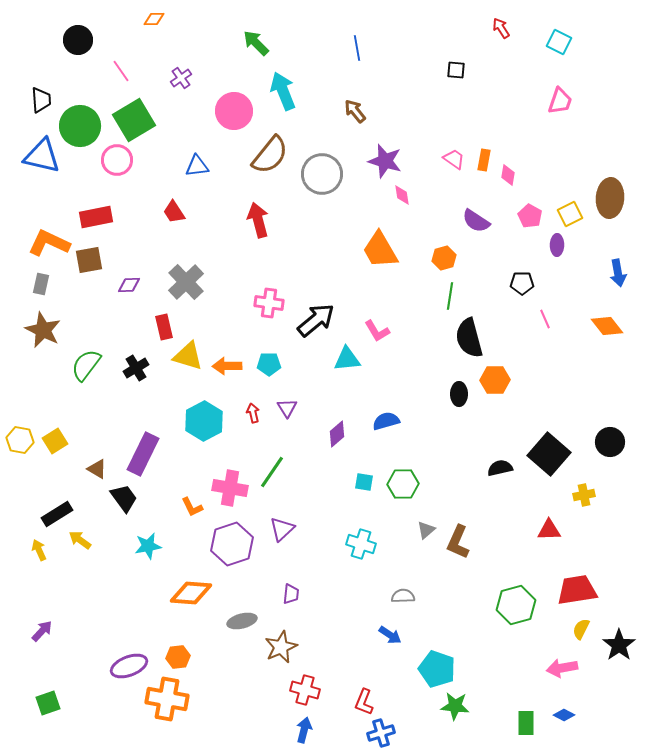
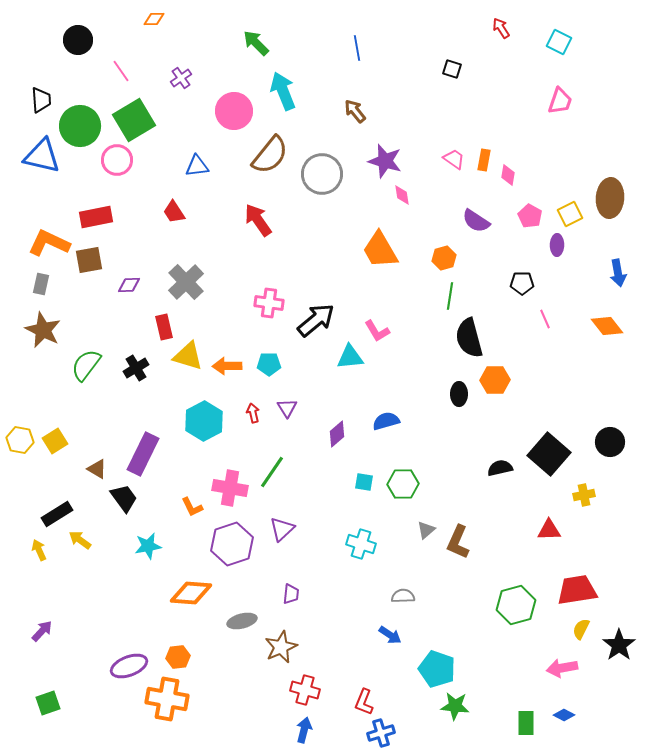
black square at (456, 70): moved 4 px left, 1 px up; rotated 12 degrees clockwise
red arrow at (258, 220): rotated 20 degrees counterclockwise
cyan triangle at (347, 359): moved 3 px right, 2 px up
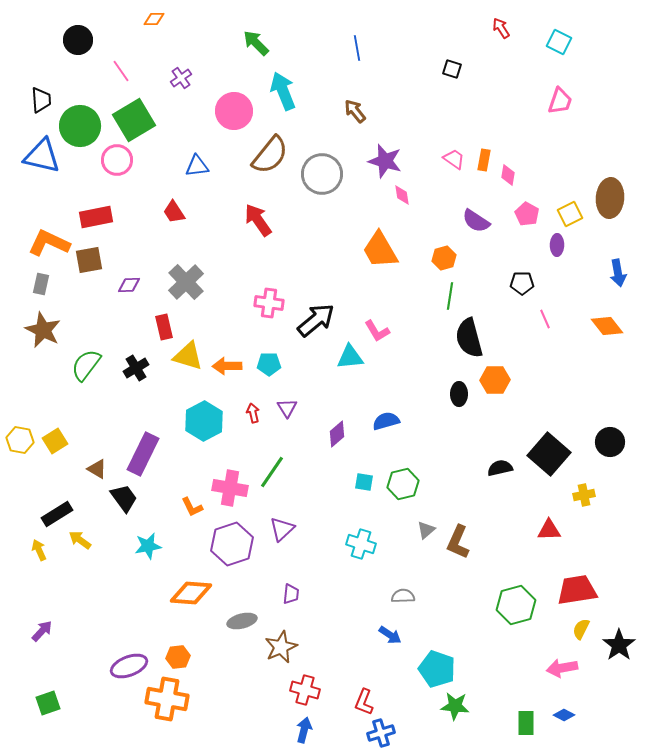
pink pentagon at (530, 216): moved 3 px left, 2 px up
green hexagon at (403, 484): rotated 12 degrees counterclockwise
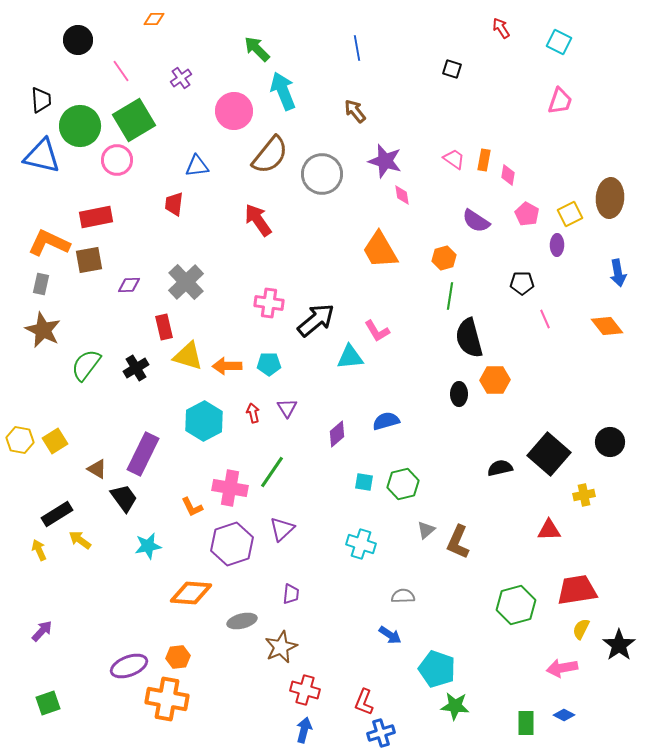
green arrow at (256, 43): moved 1 px right, 6 px down
red trapezoid at (174, 212): moved 8 px up; rotated 40 degrees clockwise
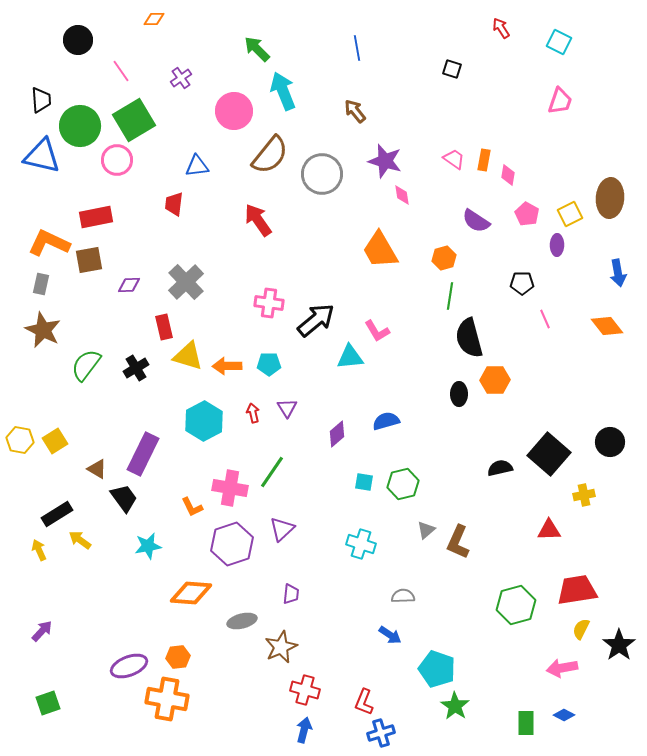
green star at (455, 706): rotated 28 degrees clockwise
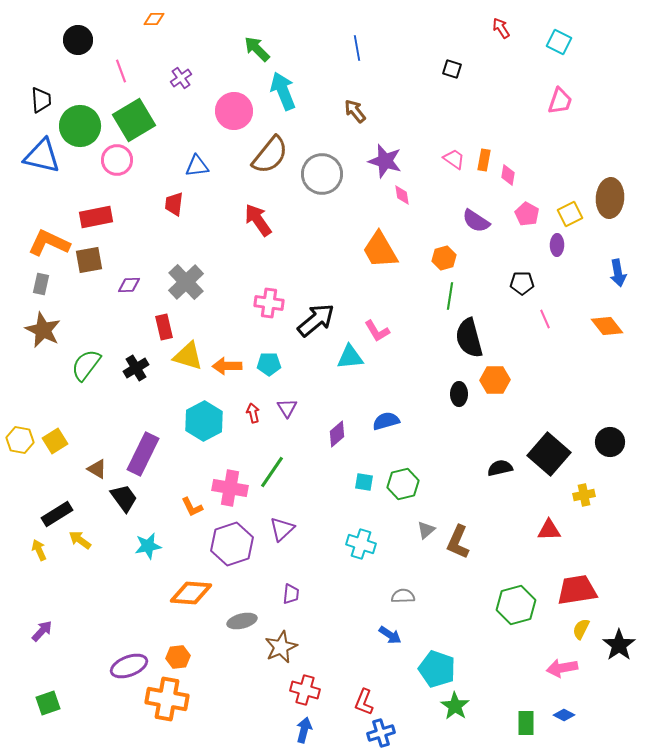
pink line at (121, 71): rotated 15 degrees clockwise
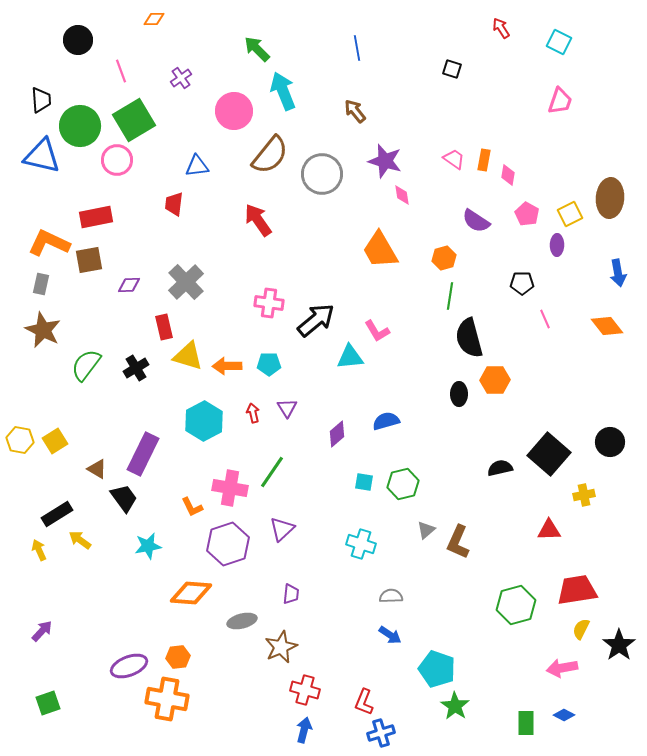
purple hexagon at (232, 544): moved 4 px left
gray semicircle at (403, 596): moved 12 px left
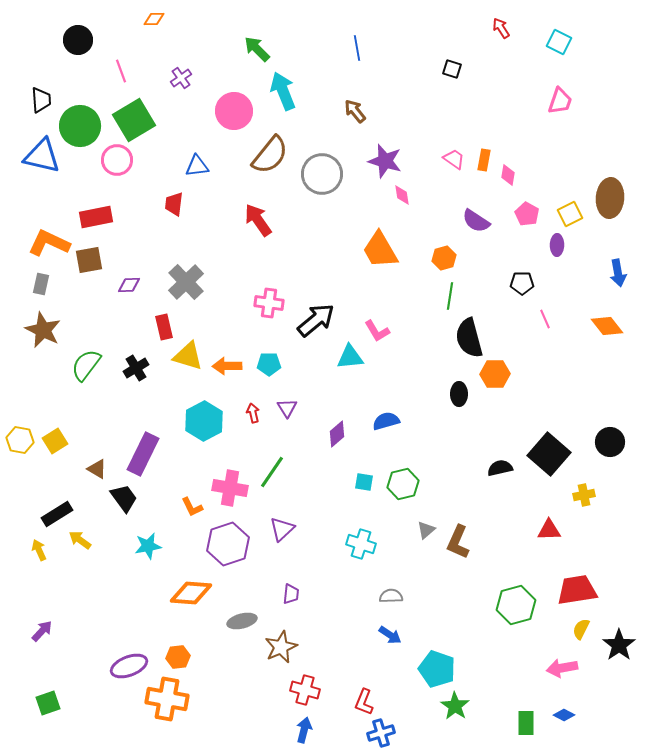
orange hexagon at (495, 380): moved 6 px up
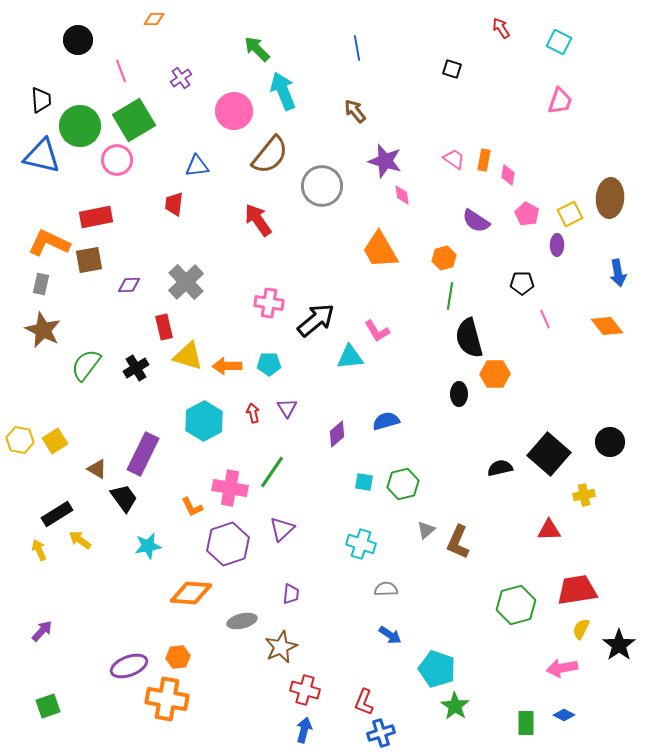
gray circle at (322, 174): moved 12 px down
gray semicircle at (391, 596): moved 5 px left, 7 px up
green square at (48, 703): moved 3 px down
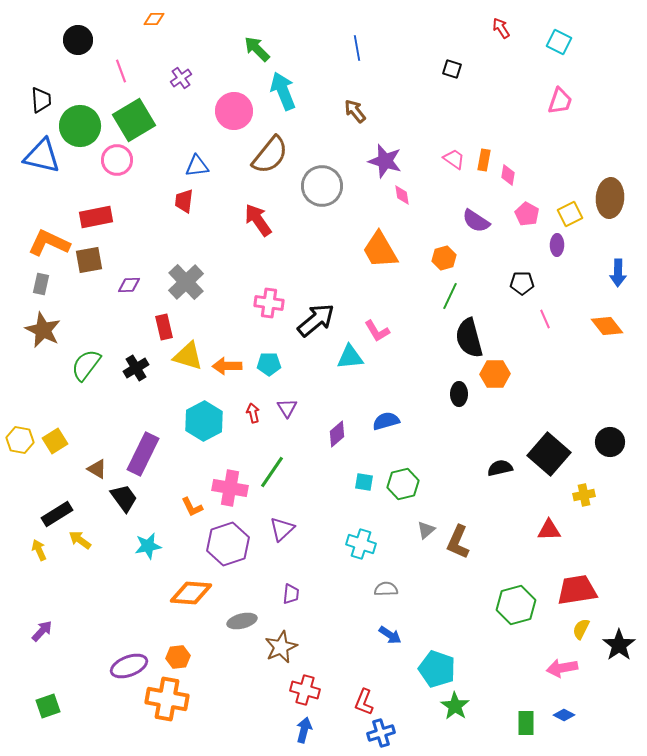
red trapezoid at (174, 204): moved 10 px right, 3 px up
blue arrow at (618, 273): rotated 12 degrees clockwise
green line at (450, 296): rotated 16 degrees clockwise
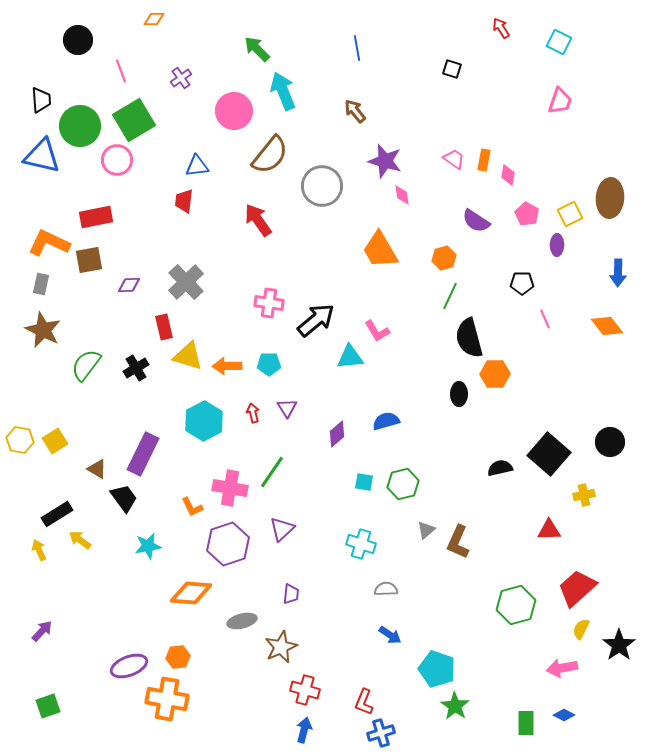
red trapezoid at (577, 590): moved 2 px up; rotated 33 degrees counterclockwise
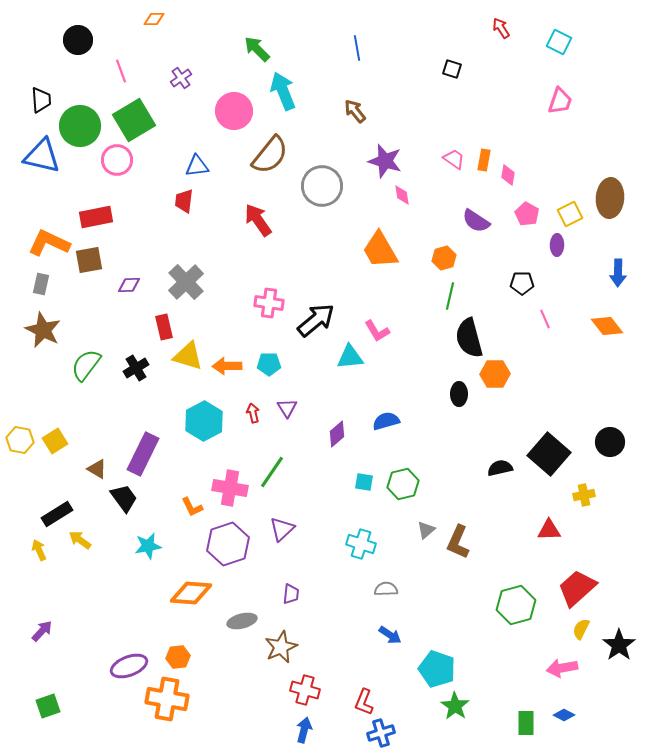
green line at (450, 296): rotated 12 degrees counterclockwise
